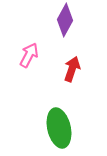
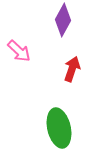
purple diamond: moved 2 px left
pink arrow: moved 10 px left, 4 px up; rotated 105 degrees clockwise
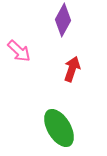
green ellipse: rotated 18 degrees counterclockwise
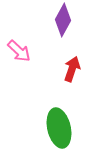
green ellipse: rotated 18 degrees clockwise
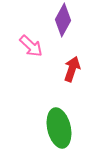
pink arrow: moved 12 px right, 5 px up
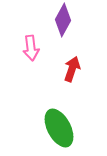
pink arrow: moved 2 px down; rotated 40 degrees clockwise
green ellipse: rotated 15 degrees counterclockwise
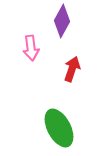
purple diamond: moved 1 px left, 1 px down
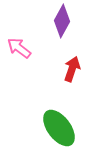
pink arrow: moved 12 px left; rotated 135 degrees clockwise
green ellipse: rotated 9 degrees counterclockwise
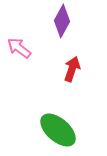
green ellipse: moved 1 px left, 2 px down; rotated 12 degrees counterclockwise
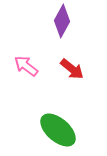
pink arrow: moved 7 px right, 18 px down
red arrow: rotated 110 degrees clockwise
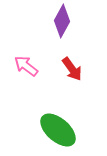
red arrow: rotated 15 degrees clockwise
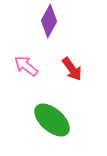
purple diamond: moved 13 px left
green ellipse: moved 6 px left, 10 px up
